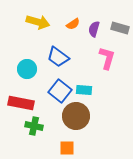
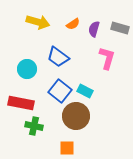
cyan rectangle: moved 1 px right, 1 px down; rotated 21 degrees clockwise
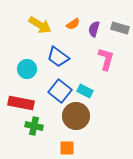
yellow arrow: moved 2 px right, 3 px down; rotated 15 degrees clockwise
pink L-shape: moved 1 px left, 1 px down
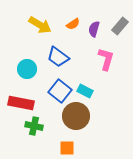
gray rectangle: moved 2 px up; rotated 66 degrees counterclockwise
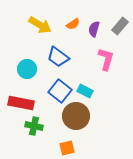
orange square: rotated 14 degrees counterclockwise
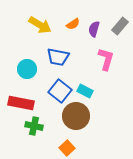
blue trapezoid: rotated 25 degrees counterclockwise
orange square: rotated 28 degrees counterclockwise
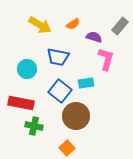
purple semicircle: moved 8 px down; rotated 91 degrees clockwise
cyan rectangle: moved 1 px right, 8 px up; rotated 35 degrees counterclockwise
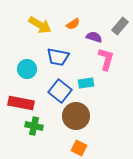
orange square: moved 12 px right; rotated 21 degrees counterclockwise
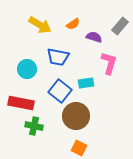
pink L-shape: moved 3 px right, 4 px down
